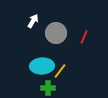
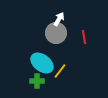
white arrow: moved 26 px right, 2 px up
red line: rotated 32 degrees counterclockwise
cyan ellipse: moved 3 px up; rotated 40 degrees clockwise
green cross: moved 11 px left, 7 px up
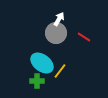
red line: rotated 48 degrees counterclockwise
